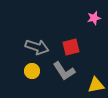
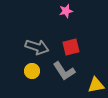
pink star: moved 28 px left, 7 px up
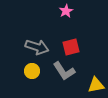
pink star: rotated 16 degrees counterclockwise
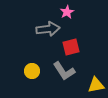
pink star: moved 1 px right, 1 px down
gray arrow: moved 11 px right, 18 px up; rotated 25 degrees counterclockwise
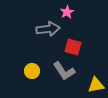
red square: moved 2 px right; rotated 30 degrees clockwise
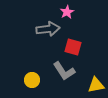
yellow circle: moved 9 px down
